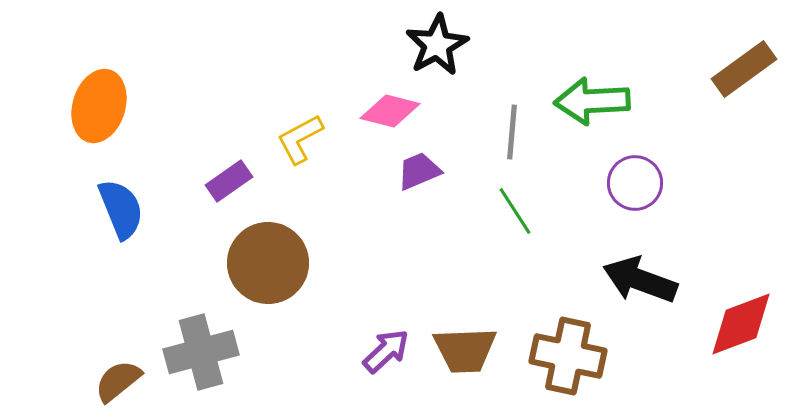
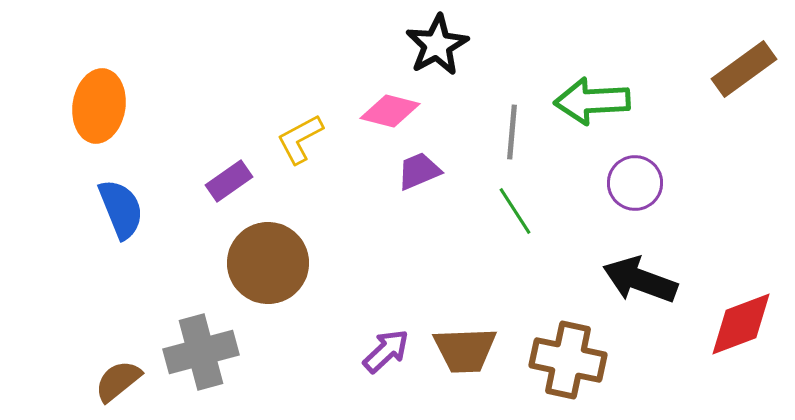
orange ellipse: rotated 8 degrees counterclockwise
brown cross: moved 4 px down
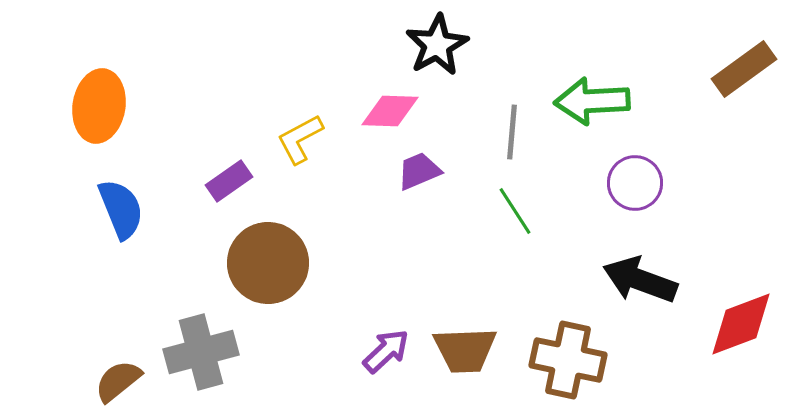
pink diamond: rotated 12 degrees counterclockwise
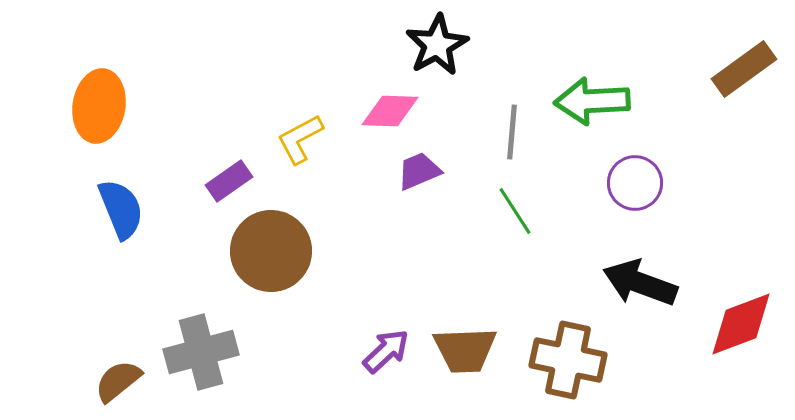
brown circle: moved 3 px right, 12 px up
black arrow: moved 3 px down
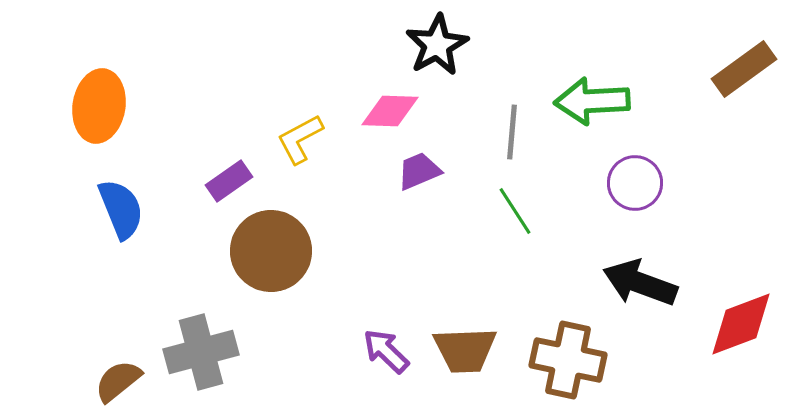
purple arrow: rotated 93 degrees counterclockwise
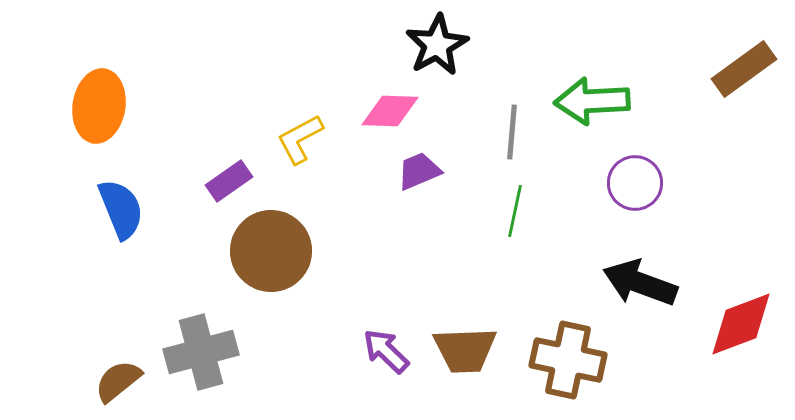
green line: rotated 45 degrees clockwise
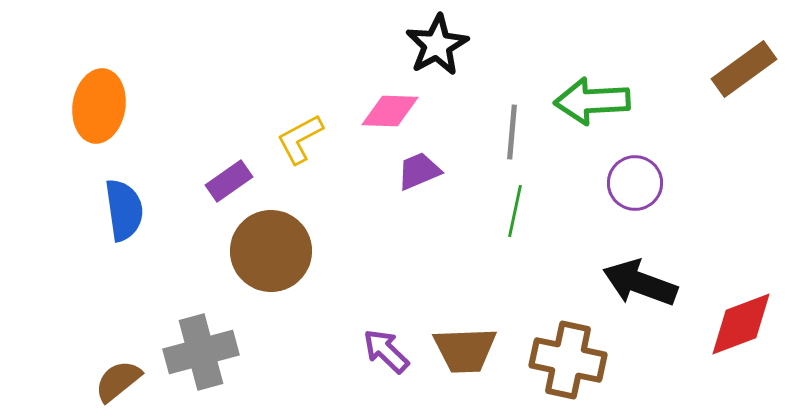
blue semicircle: moved 3 px right, 1 px down; rotated 14 degrees clockwise
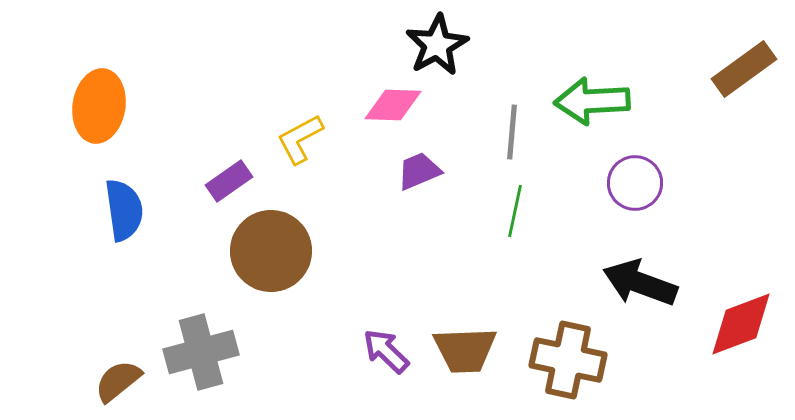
pink diamond: moved 3 px right, 6 px up
